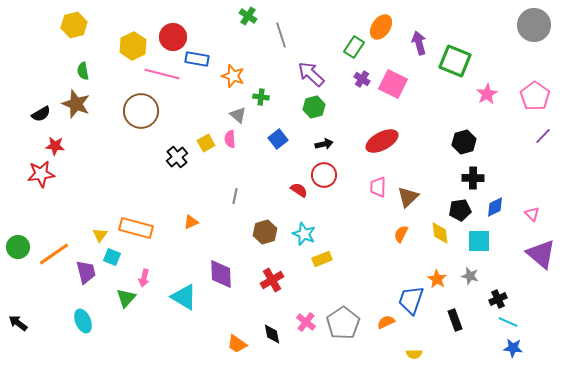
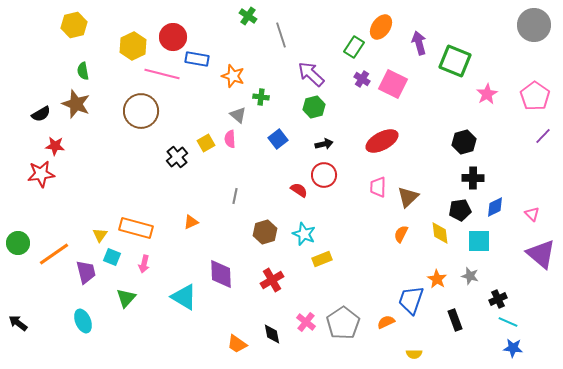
green circle at (18, 247): moved 4 px up
pink arrow at (144, 278): moved 14 px up
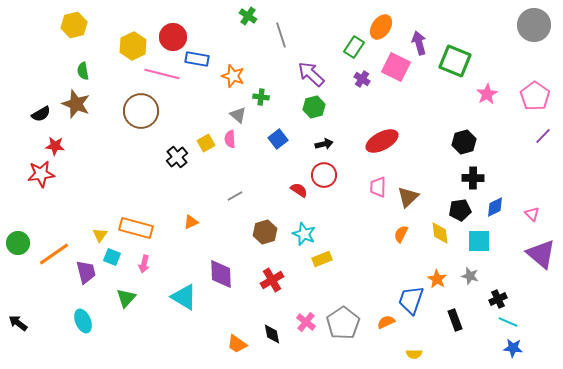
pink square at (393, 84): moved 3 px right, 17 px up
gray line at (235, 196): rotated 49 degrees clockwise
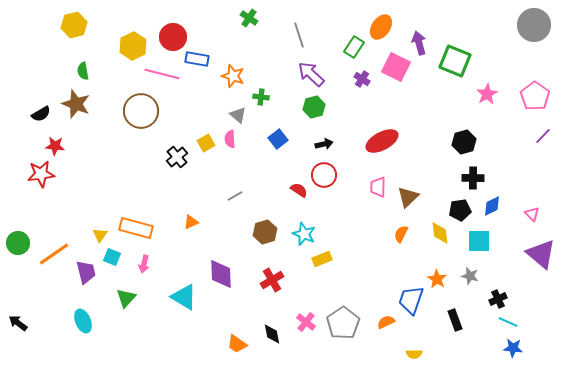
green cross at (248, 16): moved 1 px right, 2 px down
gray line at (281, 35): moved 18 px right
blue diamond at (495, 207): moved 3 px left, 1 px up
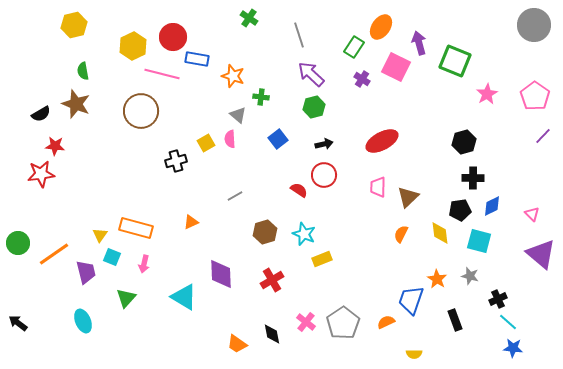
black cross at (177, 157): moved 1 px left, 4 px down; rotated 25 degrees clockwise
cyan square at (479, 241): rotated 15 degrees clockwise
cyan line at (508, 322): rotated 18 degrees clockwise
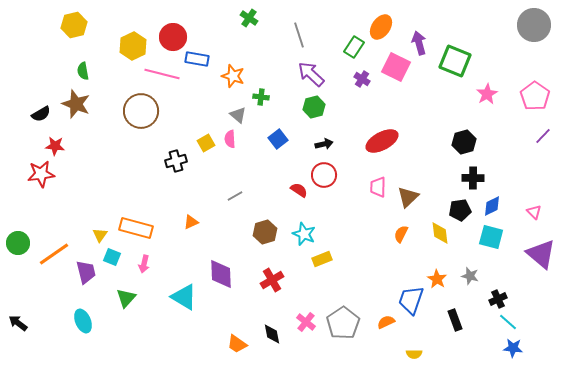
pink triangle at (532, 214): moved 2 px right, 2 px up
cyan square at (479, 241): moved 12 px right, 4 px up
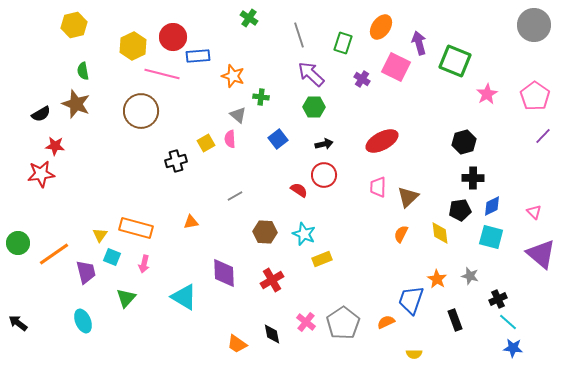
green rectangle at (354, 47): moved 11 px left, 4 px up; rotated 15 degrees counterclockwise
blue rectangle at (197, 59): moved 1 px right, 3 px up; rotated 15 degrees counterclockwise
green hexagon at (314, 107): rotated 15 degrees clockwise
orange triangle at (191, 222): rotated 14 degrees clockwise
brown hexagon at (265, 232): rotated 20 degrees clockwise
purple diamond at (221, 274): moved 3 px right, 1 px up
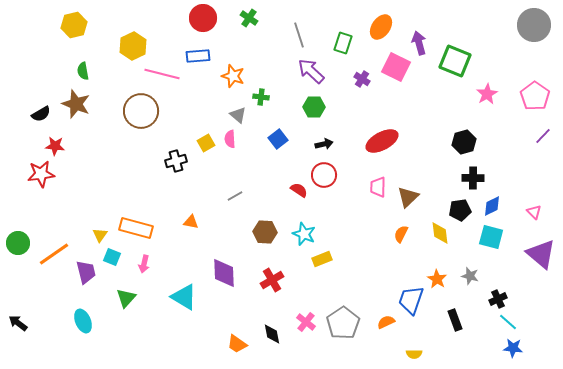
red circle at (173, 37): moved 30 px right, 19 px up
purple arrow at (311, 74): moved 3 px up
orange triangle at (191, 222): rotated 21 degrees clockwise
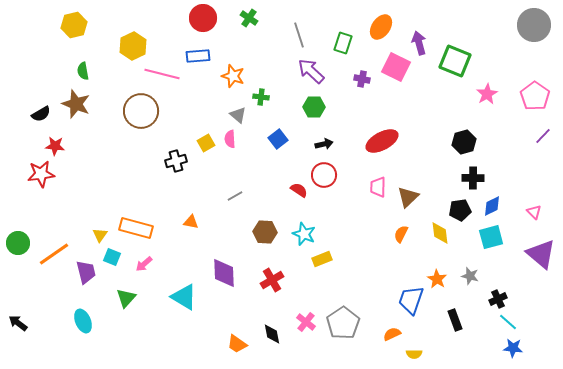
purple cross at (362, 79): rotated 21 degrees counterclockwise
cyan square at (491, 237): rotated 30 degrees counterclockwise
pink arrow at (144, 264): rotated 36 degrees clockwise
orange semicircle at (386, 322): moved 6 px right, 12 px down
